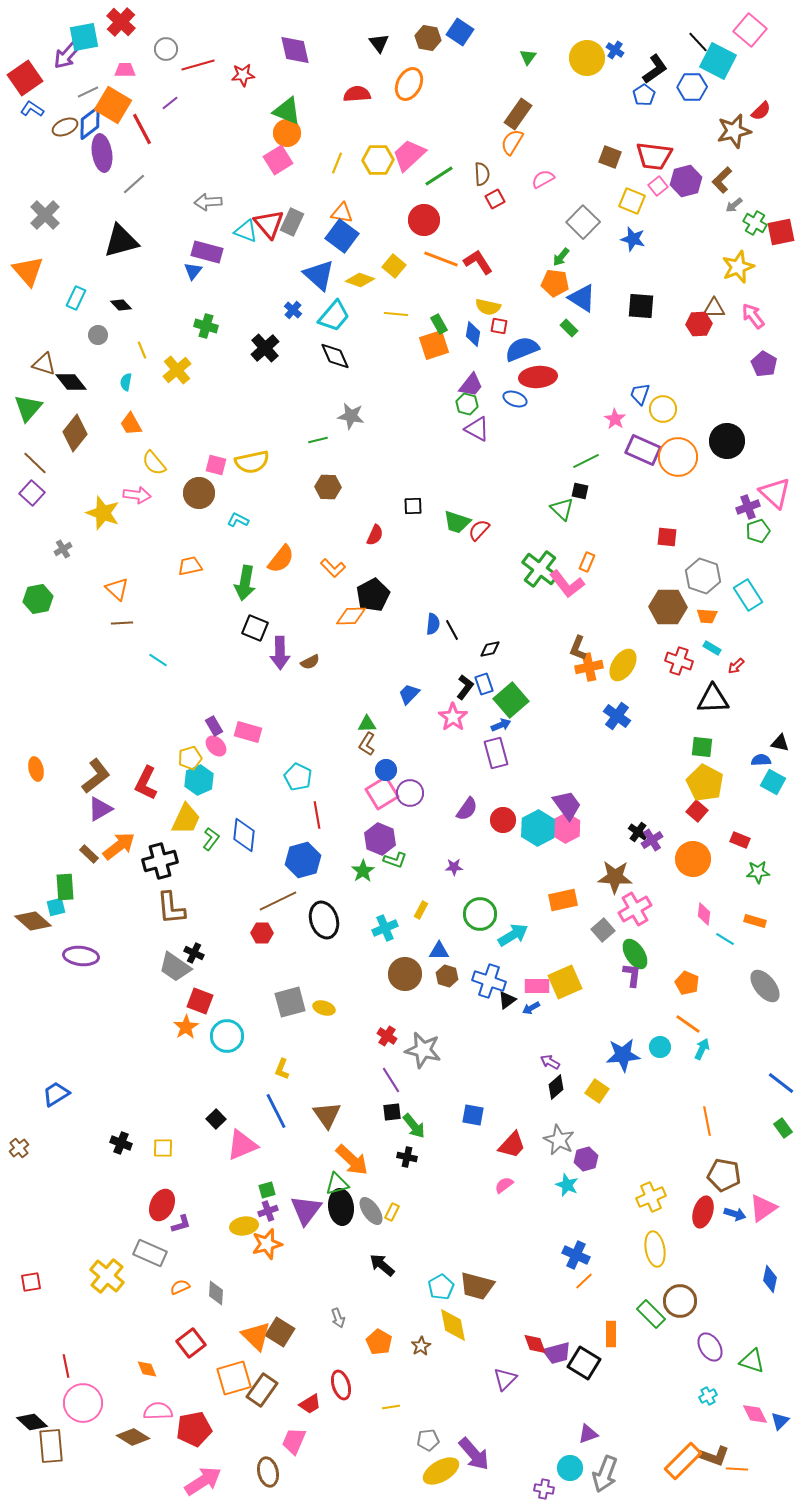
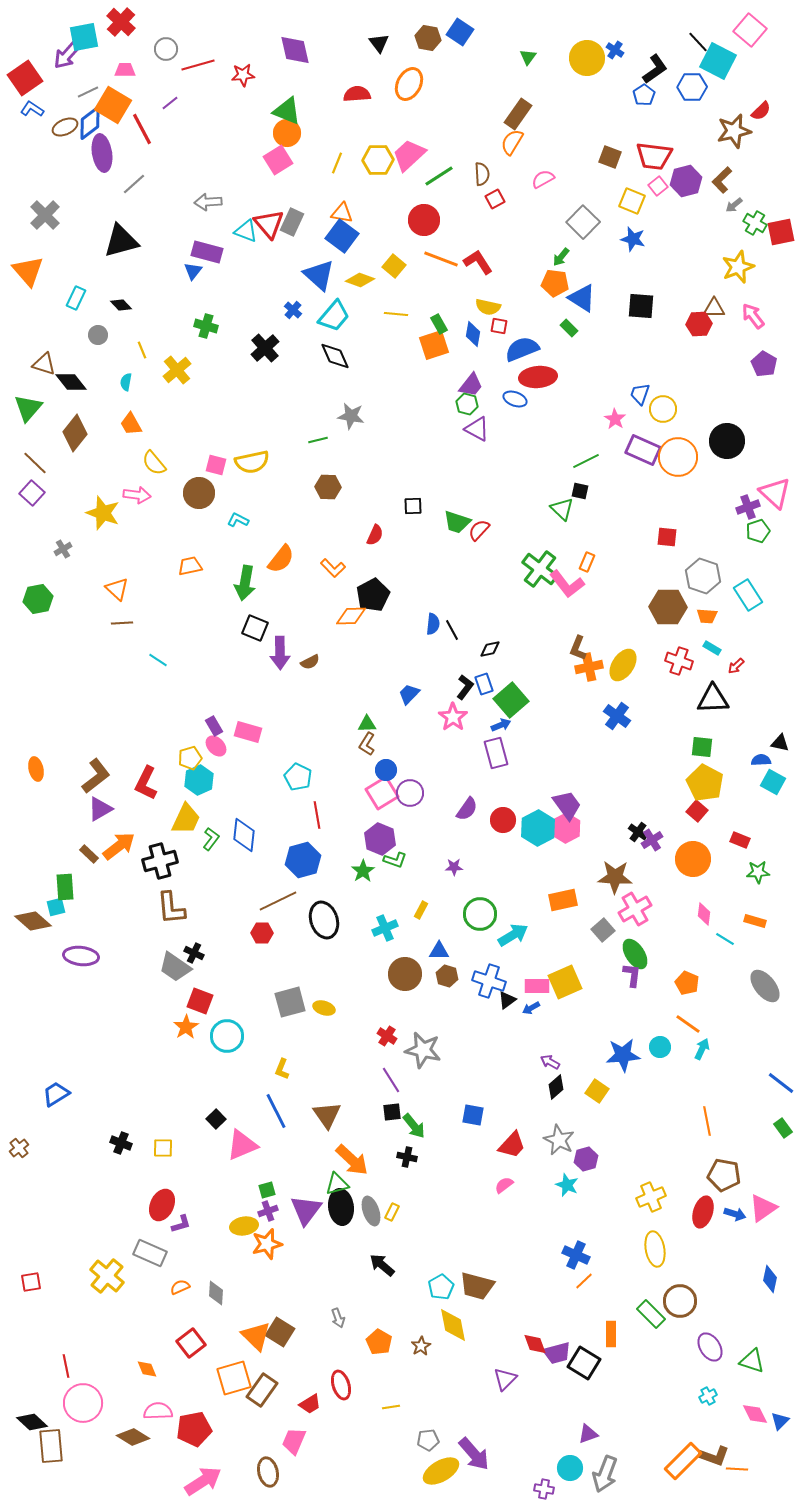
gray ellipse at (371, 1211): rotated 16 degrees clockwise
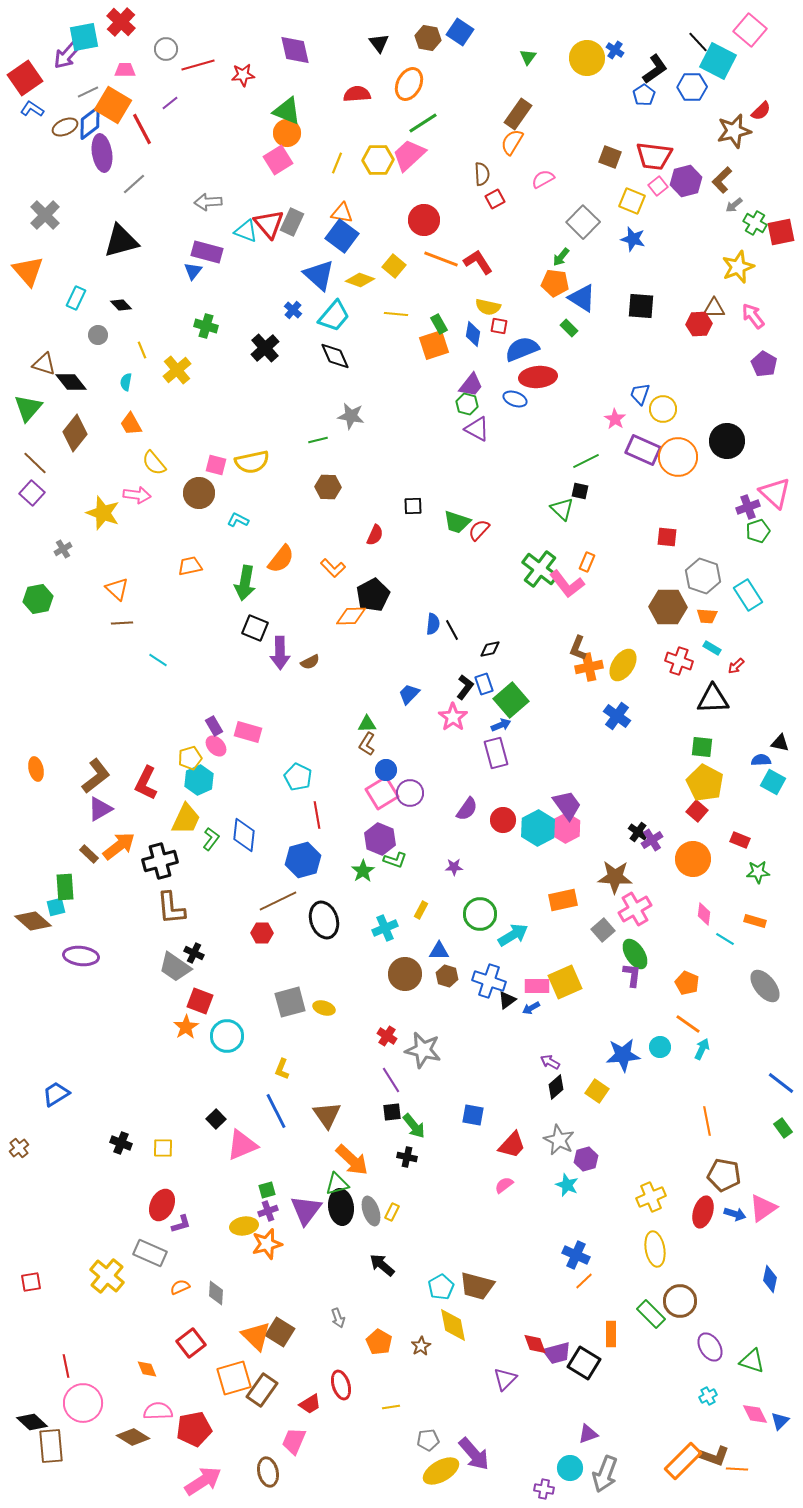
green line at (439, 176): moved 16 px left, 53 px up
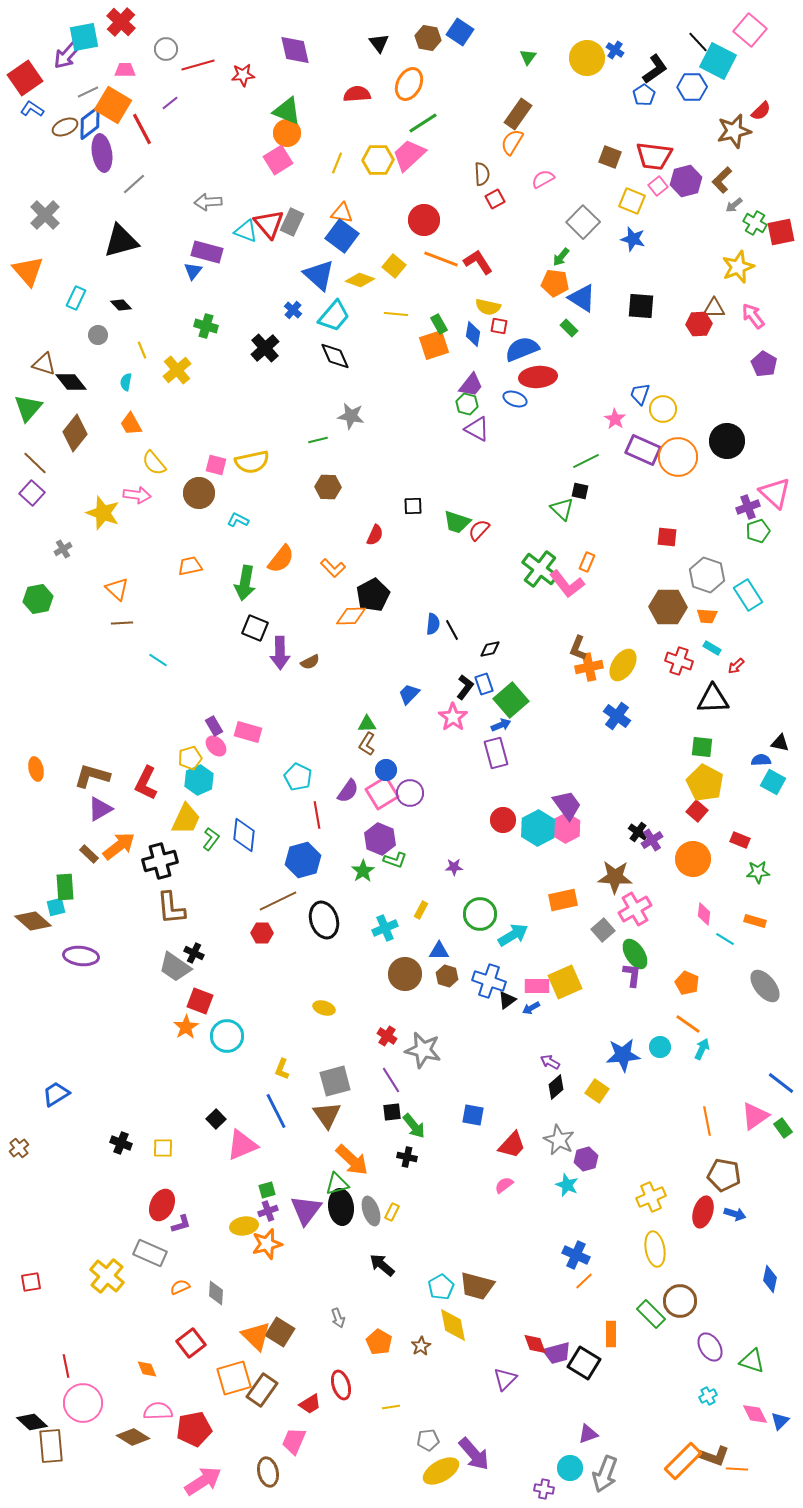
gray hexagon at (703, 576): moved 4 px right, 1 px up
brown L-shape at (96, 776): moved 4 px left; rotated 126 degrees counterclockwise
purple semicircle at (467, 809): moved 119 px left, 18 px up
gray square at (290, 1002): moved 45 px right, 79 px down
pink triangle at (763, 1208): moved 8 px left, 92 px up
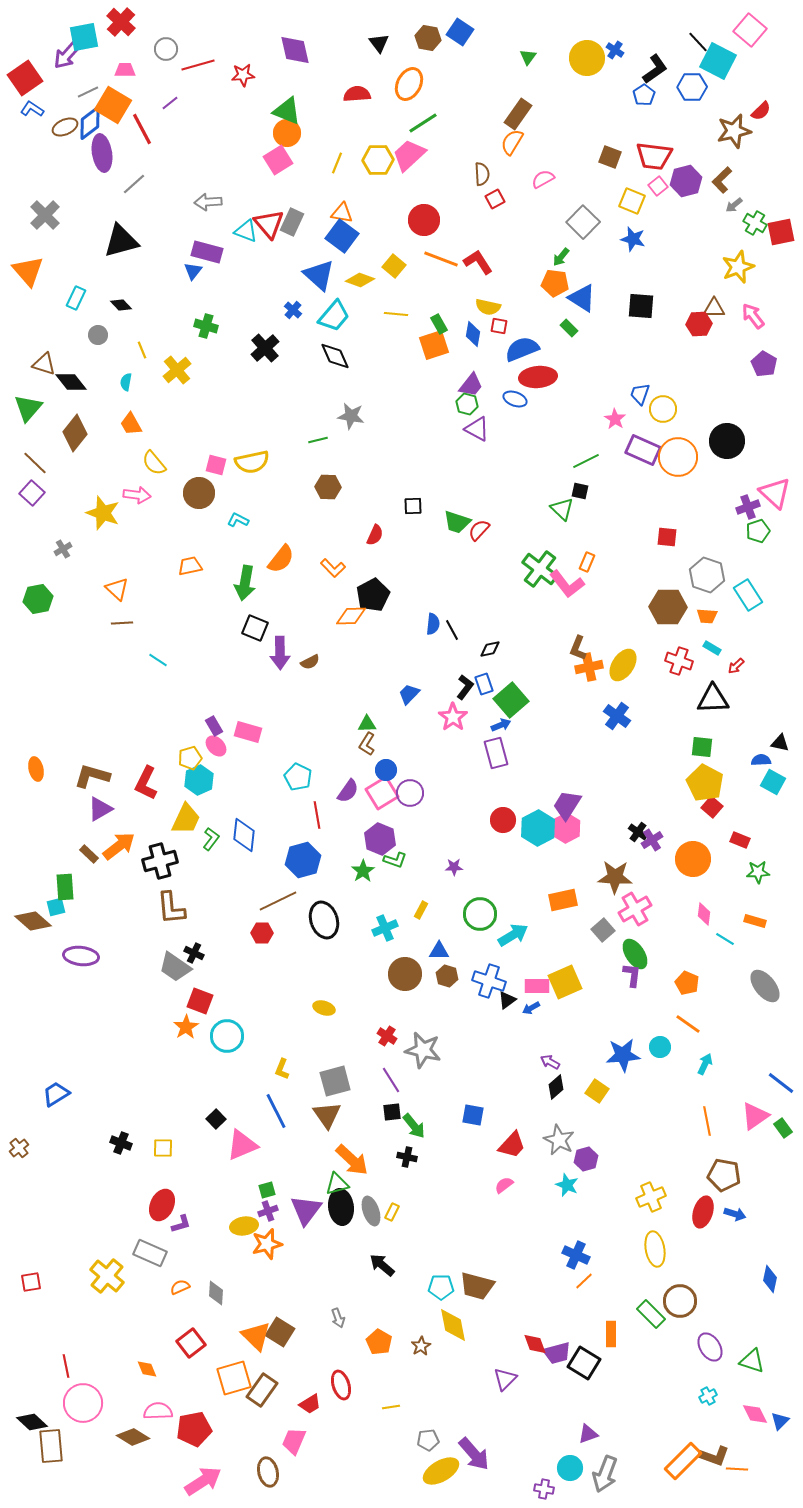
purple trapezoid at (567, 805): rotated 112 degrees counterclockwise
red square at (697, 811): moved 15 px right, 4 px up
cyan arrow at (702, 1049): moved 3 px right, 15 px down
cyan pentagon at (441, 1287): rotated 30 degrees clockwise
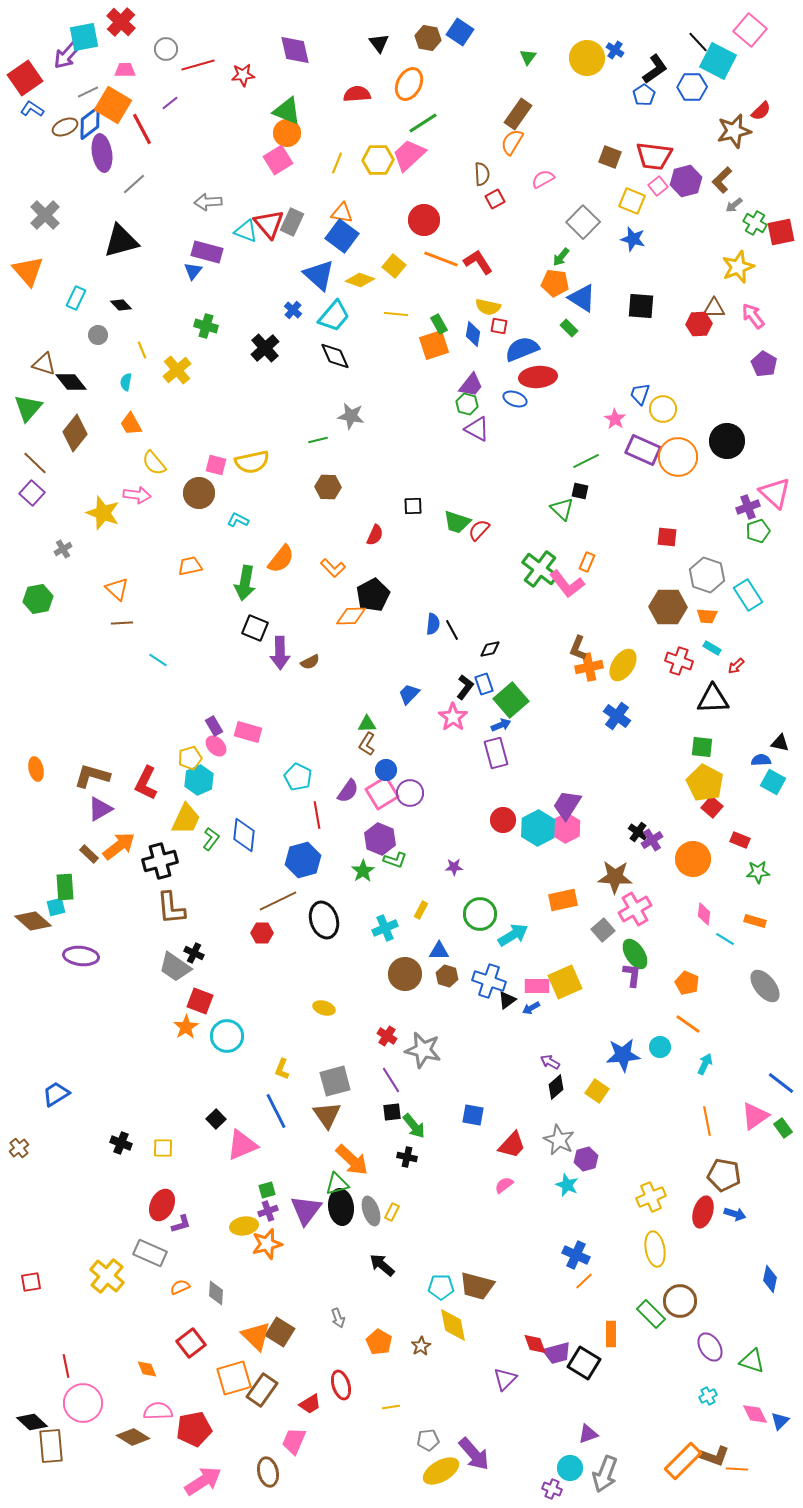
purple cross at (544, 1489): moved 8 px right; rotated 12 degrees clockwise
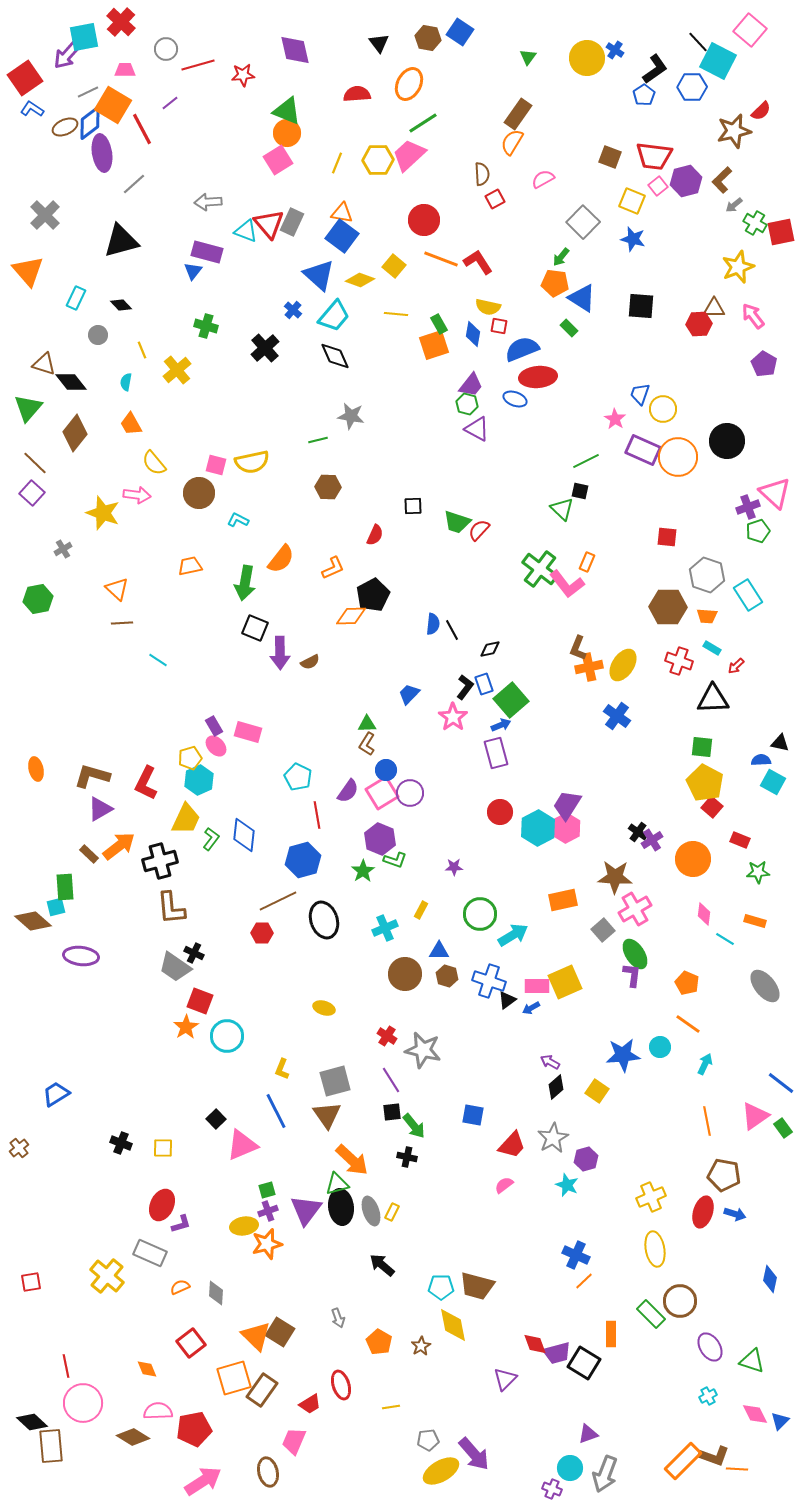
orange L-shape at (333, 568): rotated 70 degrees counterclockwise
red circle at (503, 820): moved 3 px left, 8 px up
gray star at (559, 1140): moved 6 px left, 2 px up; rotated 16 degrees clockwise
